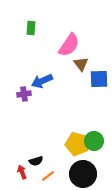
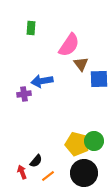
blue arrow: rotated 15 degrees clockwise
black semicircle: rotated 32 degrees counterclockwise
black circle: moved 1 px right, 1 px up
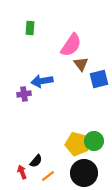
green rectangle: moved 1 px left
pink semicircle: moved 2 px right
blue square: rotated 12 degrees counterclockwise
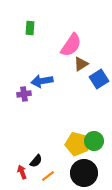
brown triangle: rotated 35 degrees clockwise
blue square: rotated 18 degrees counterclockwise
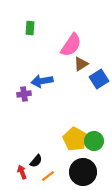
yellow pentagon: moved 2 px left, 5 px up; rotated 15 degrees clockwise
black circle: moved 1 px left, 1 px up
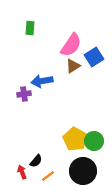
brown triangle: moved 8 px left, 2 px down
blue square: moved 5 px left, 22 px up
black circle: moved 1 px up
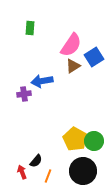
orange line: rotated 32 degrees counterclockwise
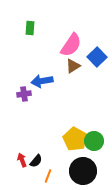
blue square: moved 3 px right; rotated 12 degrees counterclockwise
red arrow: moved 12 px up
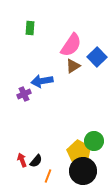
purple cross: rotated 16 degrees counterclockwise
yellow pentagon: moved 4 px right, 13 px down
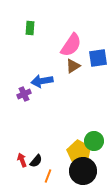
blue square: moved 1 px right, 1 px down; rotated 36 degrees clockwise
